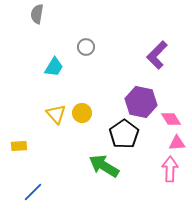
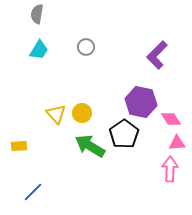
cyan trapezoid: moved 15 px left, 17 px up
green arrow: moved 14 px left, 20 px up
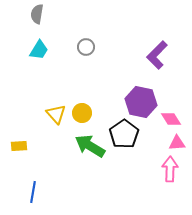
blue line: rotated 35 degrees counterclockwise
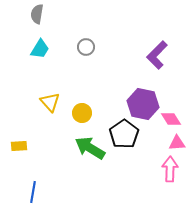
cyan trapezoid: moved 1 px right, 1 px up
purple hexagon: moved 2 px right, 2 px down
yellow triangle: moved 6 px left, 12 px up
green arrow: moved 2 px down
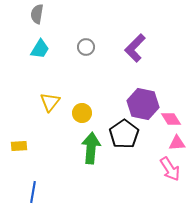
purple L-shape: moved 22 px left, 7 px up
yellow triangle: rotated 20 degrees clockwise
green arrow: moved 1 px right; rotated 64 degrees clockwise
pink arrow: rotated 145 degrees clockwise
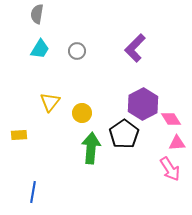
gray circle: moved 9 px left, 4 px down
purple hexagon: rotated 20 degrees clockwise
yellow rectangle: moved 11 px up
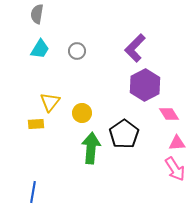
purple hexagon: moved 2 px right, 19 px up
pink diamond: moved 2 px left, 5 px up
yellow rectangle: moved 17 px right, 11 px up
pink arrow: moved 5 px right
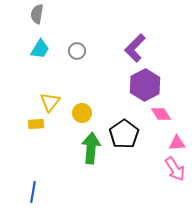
pink diamond: moved 8 px left
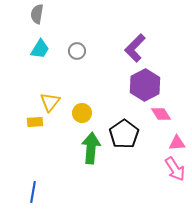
yellow rectangle: moved 1 px left, 2 px up
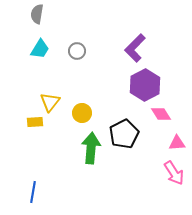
black pentagon: rotated 8 degrees clockwise
pink arrow: moved 1 px left, 4 px down
